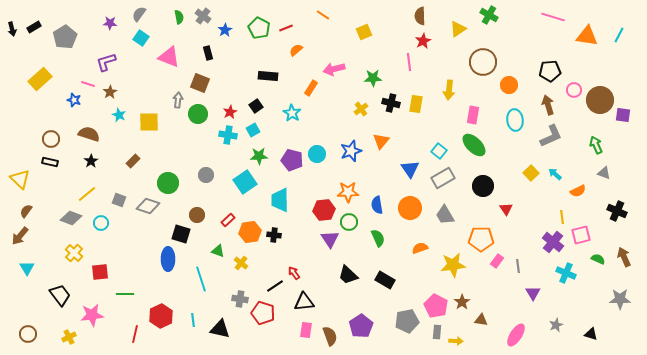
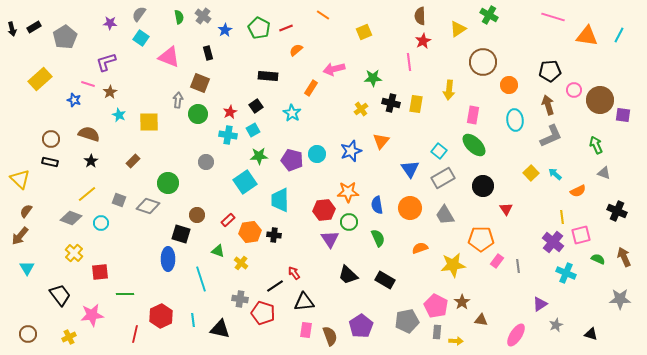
gray circle at (206, 175): moved 13 px up
purple triangle at (533, 293): moved 7 px right, 11 px down; rotated 28 degrees clockwise
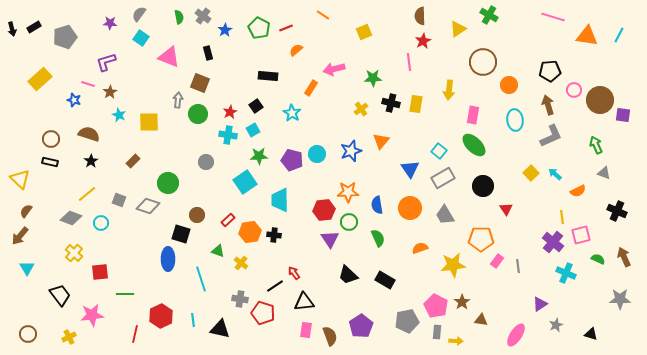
gray pentagon at (65, 37): rotated 15 degrees clockwise
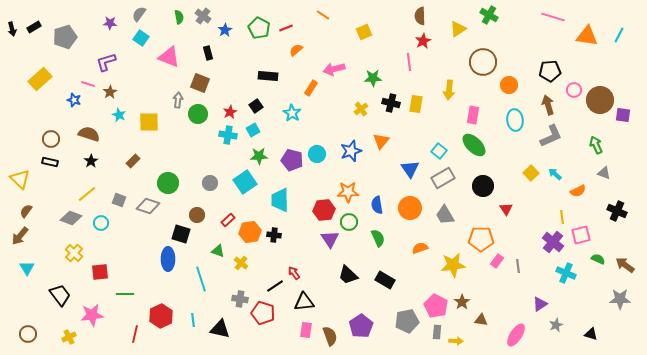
gray circle at (206, 162): moved 4 px right, 21 px down
brown arrow at (624, 257): moved 1 px right, 8 px down; rotated 30 degrees counterclockwise
